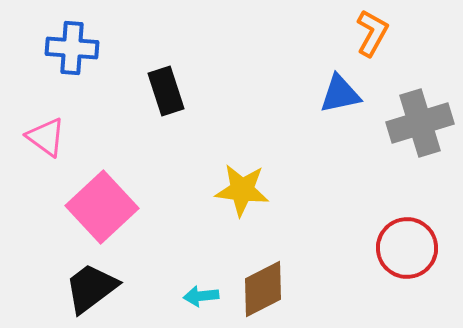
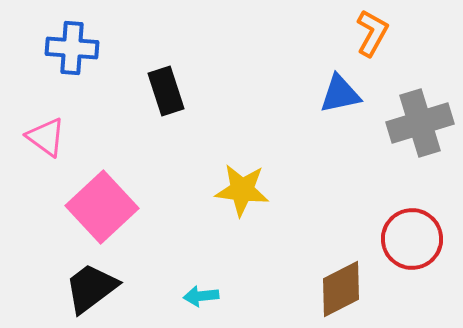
red circle: moved 5 px right, 9 px up
brown diamond: moved 78 px right
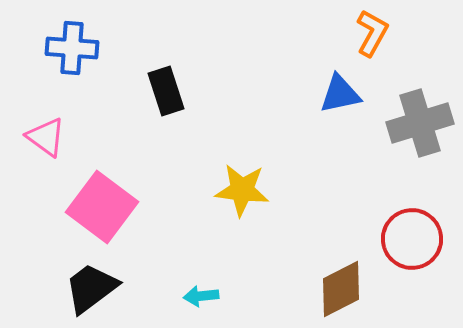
pink square: rotated 10 degrees counterclockwise
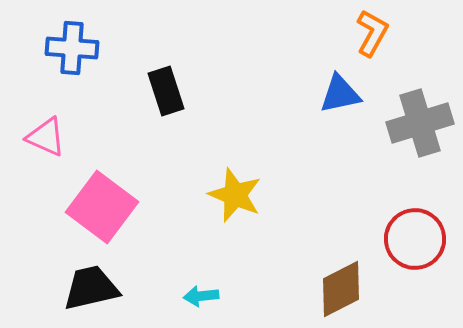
pink triangle: rotated 12 degrees counterclockwise
yellow star: moved 7 px left, 5 px down; rotated 16 degrees clockwise
red circle: moved 3 px right
black trapezoid: rotated 24 degrees clockwise
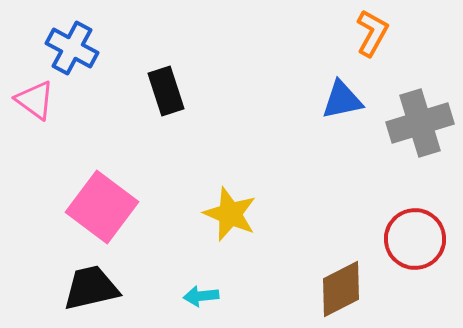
blue cross: rotated 24 degrees clockwise
blue triangle: moved 2 px right, 6 px down
pink triangle: moved 11 px left, 37 px up; rotated 12 degrees clockwise
yellow star: moved 5 px left, 19 px down
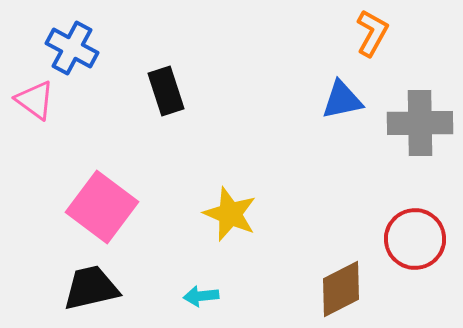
gray cross: rotated 16 degrees clockwise
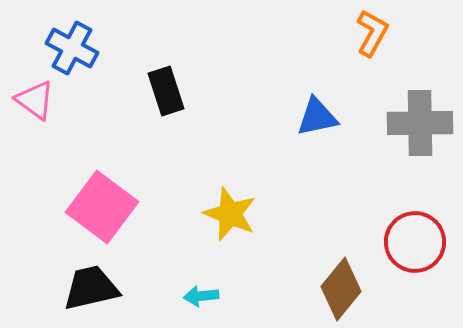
blue triangle: moved 25 px left, 17 px down
red circle: moved 3 px down
brown diamond: rotated 24 degrees counterclockwise
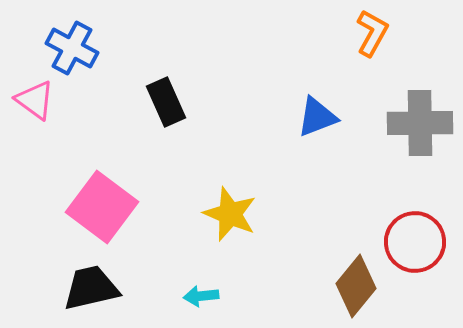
black rectangle: moved 11 px down; rotated 6 degrees counterclockwise
blue triangle: rotated 9 degrees counterclockwise
brown diamond: moved 15 px right, 3 px up
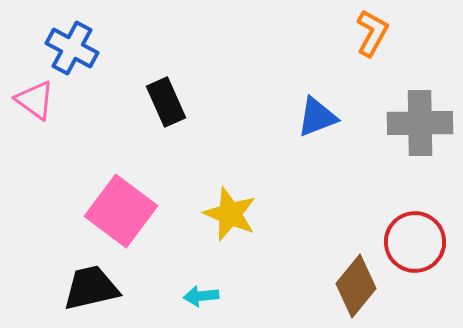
pink square: moved 19 px right, 4 px down
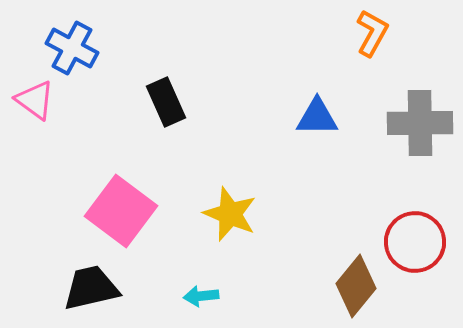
blue triangle: rotated 21 degrees clockwise
